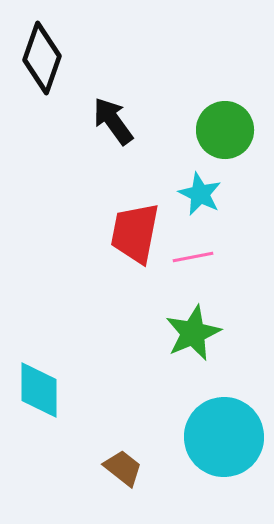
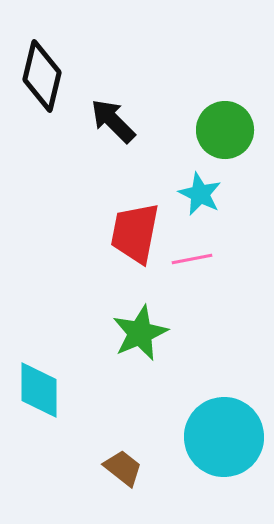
black diamond: moved 18 px down; rotated 6 degrees counterclockwise
black arrow: rotated 9 degrees counterclockwise
pink line: moved 1 px left, 2 px down
green star: moved 53 px left
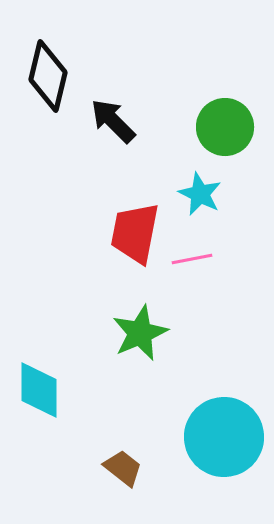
black diamond: moved 6 px right
green circle: moved 3 px up
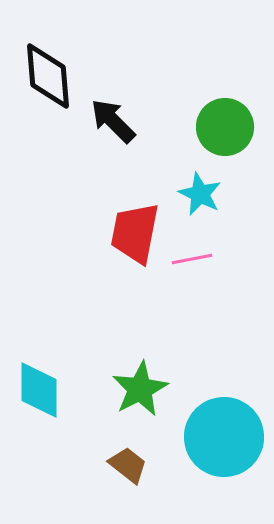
black diamond: rotated 18 degrees counterclockwise
green star: moved 56 px down; rotated 4 degrees counterclockwise
brown trapezoid: moved 5 px right, 3 px up
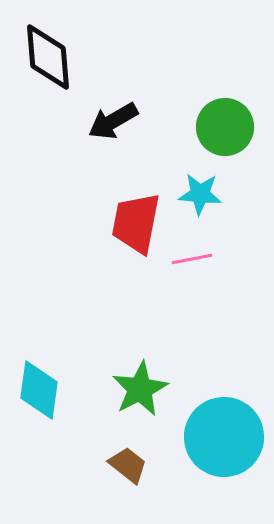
black diamond: moved 19 px up
black arrow: rotated 75 degrees counterclockwise
cyan star: rotated 21 degrees counterclockwise
red trapezoid: moved 1 px right, 10 px up
cyan diamond: rotated 8 degrees clockwise
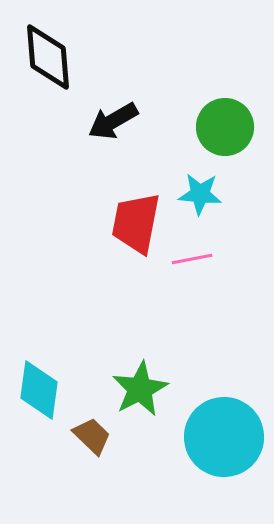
brown trapezoid: moved 36 px left, 29 px up; rotated 6 degrees clockwise
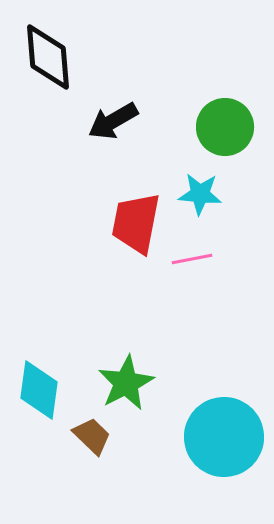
green star: moved 14 px left, 6 px up
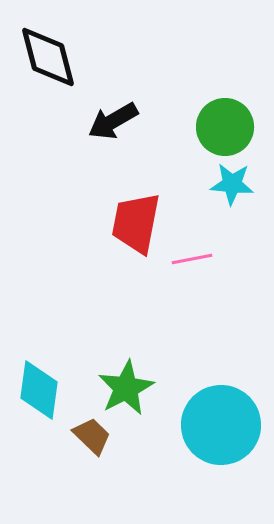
black diamond: rotated 10 degrees counterclockwise
cyan star: moved 32 px right, 10 px up
green star: moved 5 px down
cyan circle: moved 3 px left, 12 px up
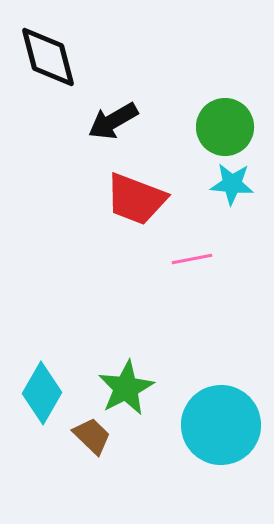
red trapezoid: moved 24 px up; rotated 80 degrees counterclockwise
cyan diamond: moved 3 px right, 3 px down; rotated 22 degrees clockwise
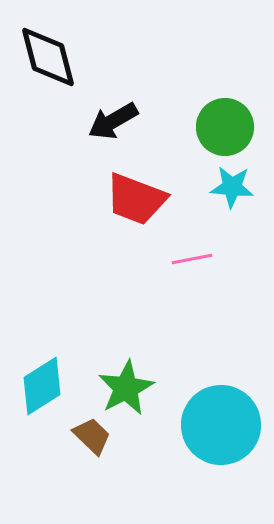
cyan star: moved 3 px down
cyan diamond: moved 7 px up; rotated 28 degrees clockwise
